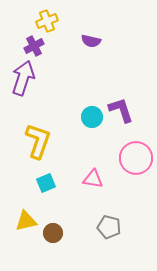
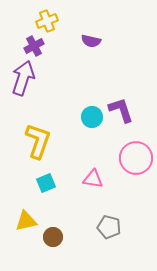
brown circle: moved 4 px down
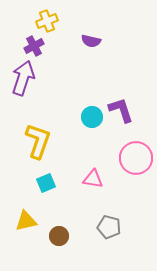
brown circle: moved 6 px right, 1 px up
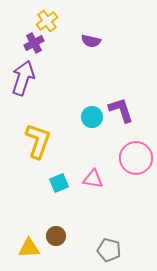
yellow cross: rotated 15 degrees counterclockwise
purple cross: moved 3 px up
cyan square: moved 13 px right
yellow triangle: moved 3 px right, 27 px down; rotated 10 degrees clockwise
gray pentagon: moved 23 px down
brown circle: moved 3 px left
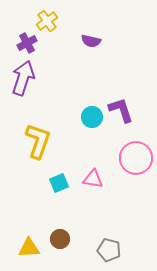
purple cross: moved 7 px left
brown circle: moved 4 px right, 3 px down
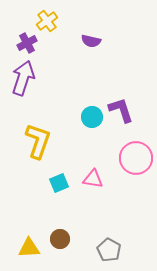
gray pentagon: rotated 15 degrees clockwise
